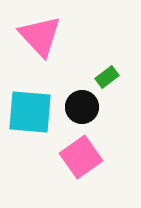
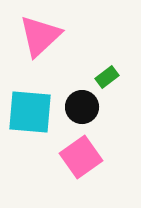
pink triangle: rotated 30 degrees clockwise
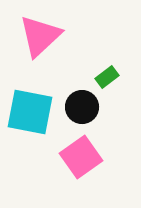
cyan square: rotated 6 degrees clockwise
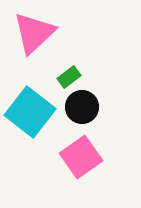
pink triangle: moved 6 px left, 3 px up
green rectangle: moved 38 px left
cyan square: rotated 27 degrees clockwise
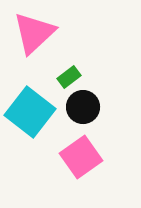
black circle: moved 1 px right
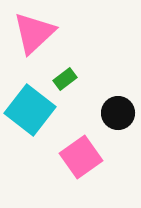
green rectangle: moved 4 px left, 2 px down
black circle: moved 35 px right, 6 px down
cyan square: moved 2 px up
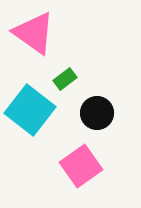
pink triangle: rotated 42 degrees counterclockwise
black circle: moved 21 px left
pink square: moved 9 px down
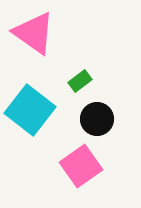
green rectangle: moved 15 px right, 2 px down
black circle: moved 6 px down
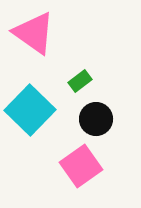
cyan square: rotated 6 degrees clockwise
black circle: moved 1 px left
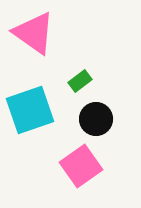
cyan square: rotated 27 degrees clockwise
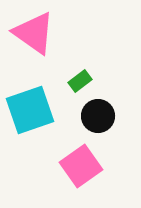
black circle: moved 2 px right, 3 px up
